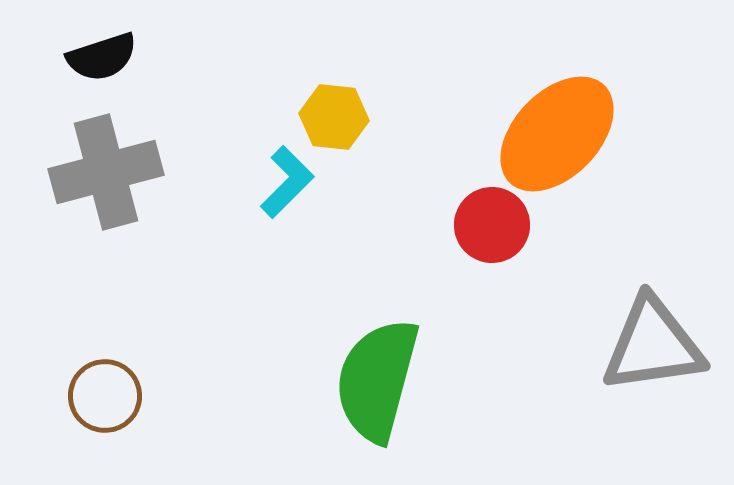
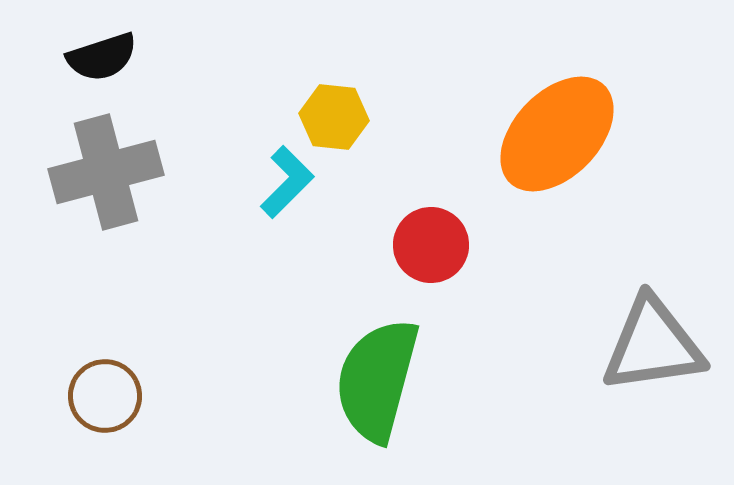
red circle: moved 61 px left, 20 px down
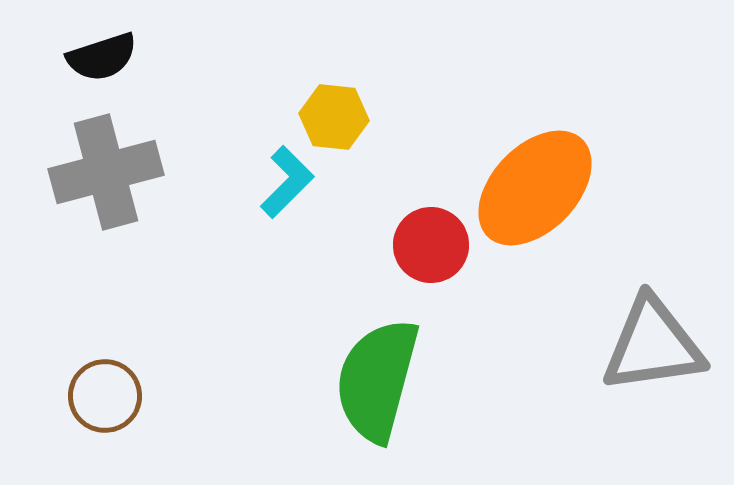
orange ellipse: moved 22 px left, 54 px down
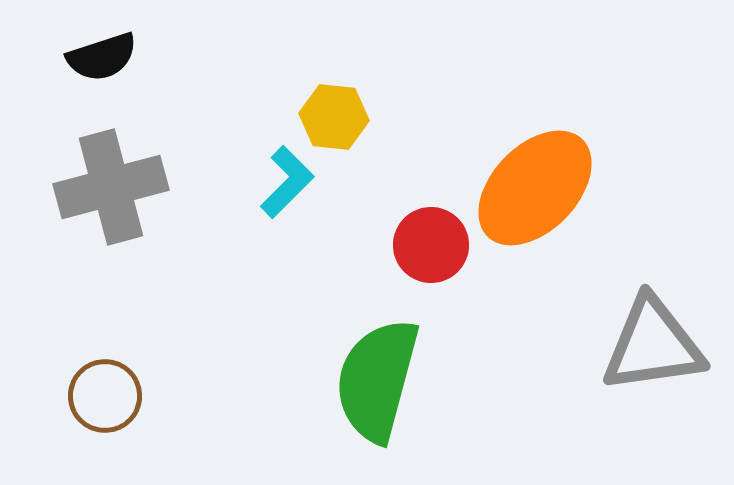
gray cross: moved 5 px right, 15 px down
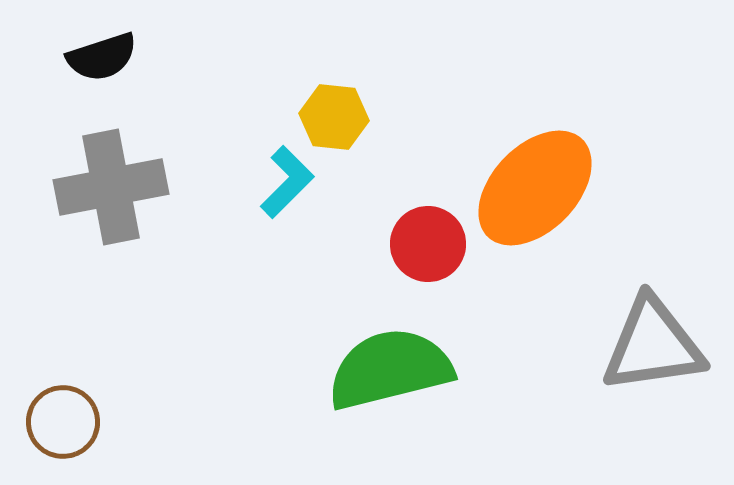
gray cross: rotated 4 degrees clockwise
red circle: moved 3 px left, 1 px up
green semicircle: moved 13 px right, 11 px up; rotated 61 degrees clockwise
brown circle: moved 42 px left, 26 px down
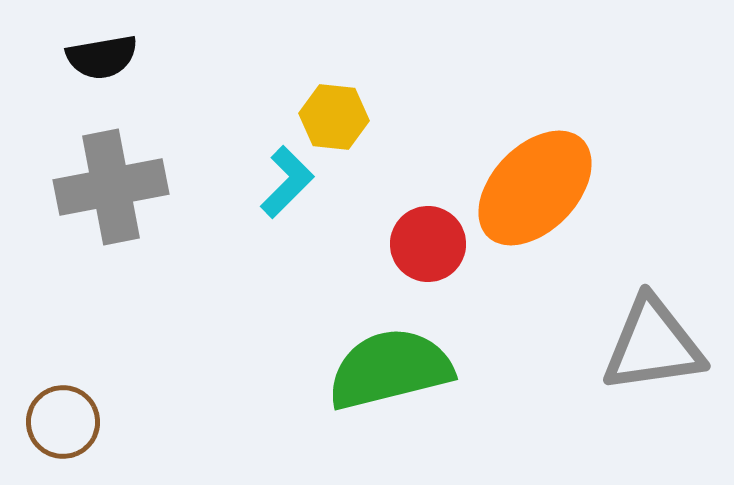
black semicircle: rotated 8 degrees clockwise
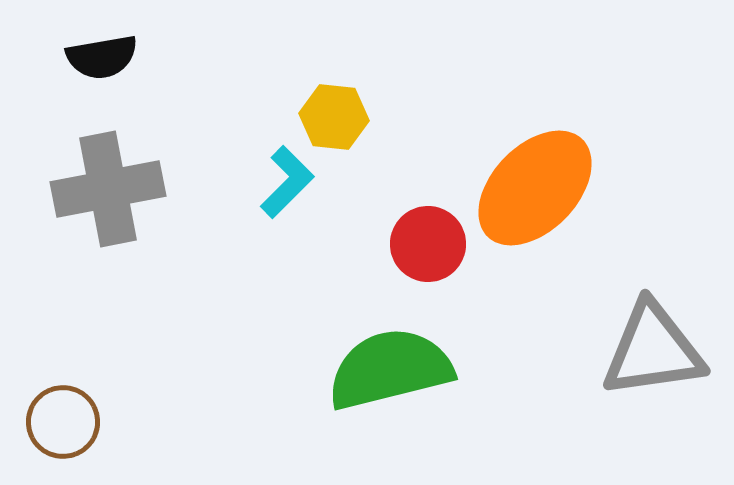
gray cross: moved 3 px left, 2 px down
gray triangle: moved 5 px down
